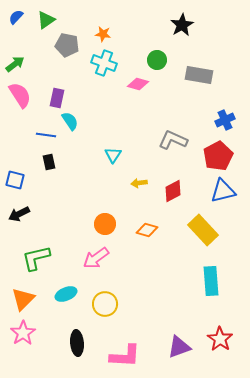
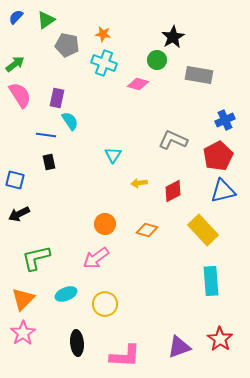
black star: moved 9 px left, 12 px down
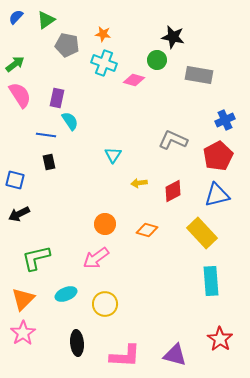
black star: rotated 30 degrees counterclockwise
pink diamond: moved 4 px left, 4 px up
blue triangle: moved 6 px left, 4 px down
yellow rectangle: moved 1 px left, 3 px down
purple triangle: moved 4 px left, 8 px down; rotated 35 degrees clockwise
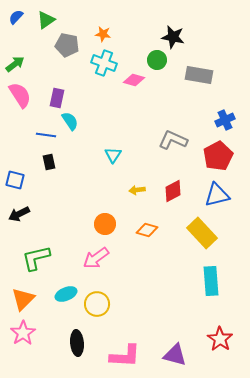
yellow arrow: moved 2 px left, 7 px down
yellow circle: moved 8 px left
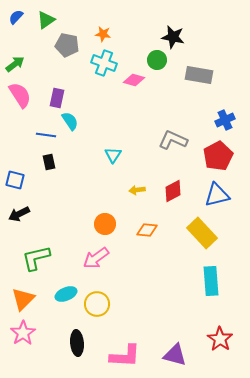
orange diamond: rotated 10 degrees counterclockwise
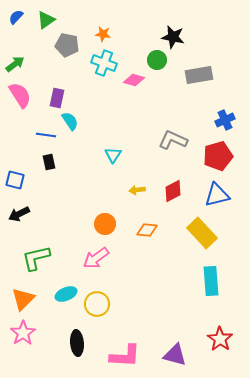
gray rectangle: rotated 20 degrees counterclockwise
red pentagon: rotated 12 degrees clockwise
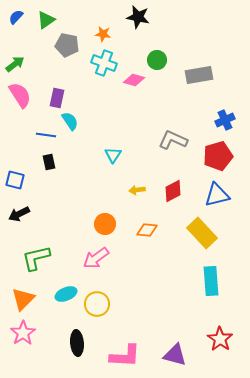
black star: moved 35 px left, 20 px up
